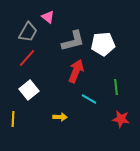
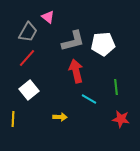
red arrow: rotated 35 degrees counterclockwise
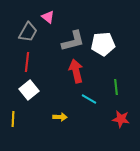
red line: moved 4 px down; rotated 36 degrees counterclockwise
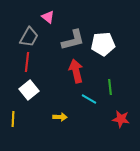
gray trapezoid: moved 1 px right, 5 px down
gray L-shape: moved 1 px up
green line: moved 6 px left
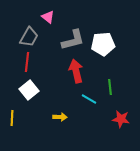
yellow line: moved 1 px left, 1 px up
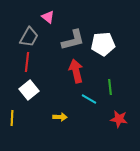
red star: moved 2 px left
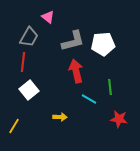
gray L-shape: moved 1 px down
red line: moved 4 px left
yellow line: moved 2 px right, 8 px down; rotated 28 degrees clockwise
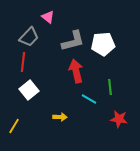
gray trapezoid: rotated 15 degrees clockwise
